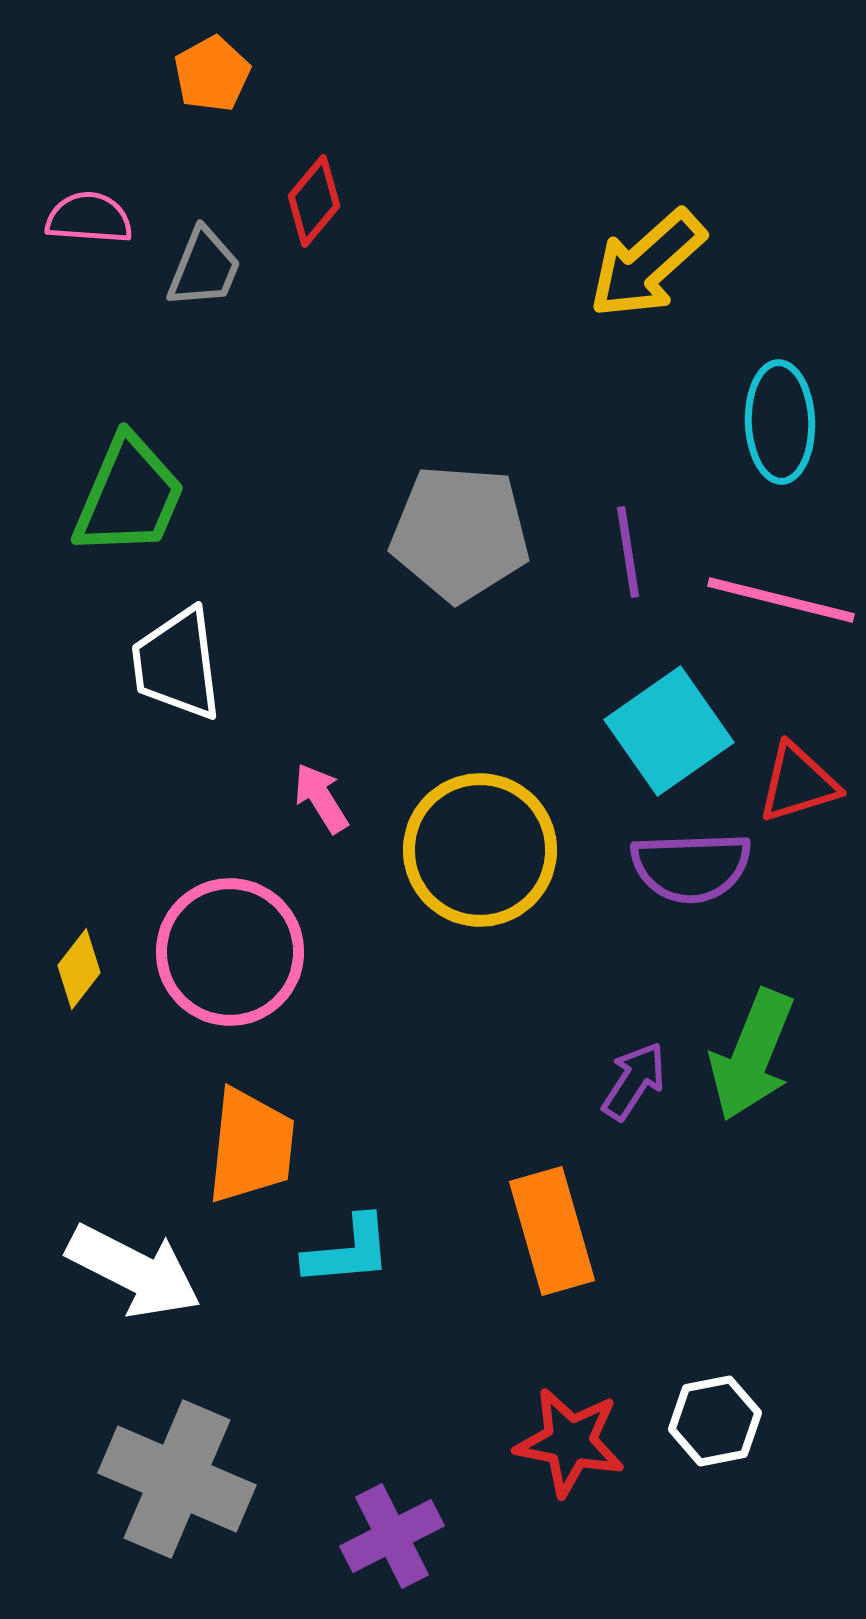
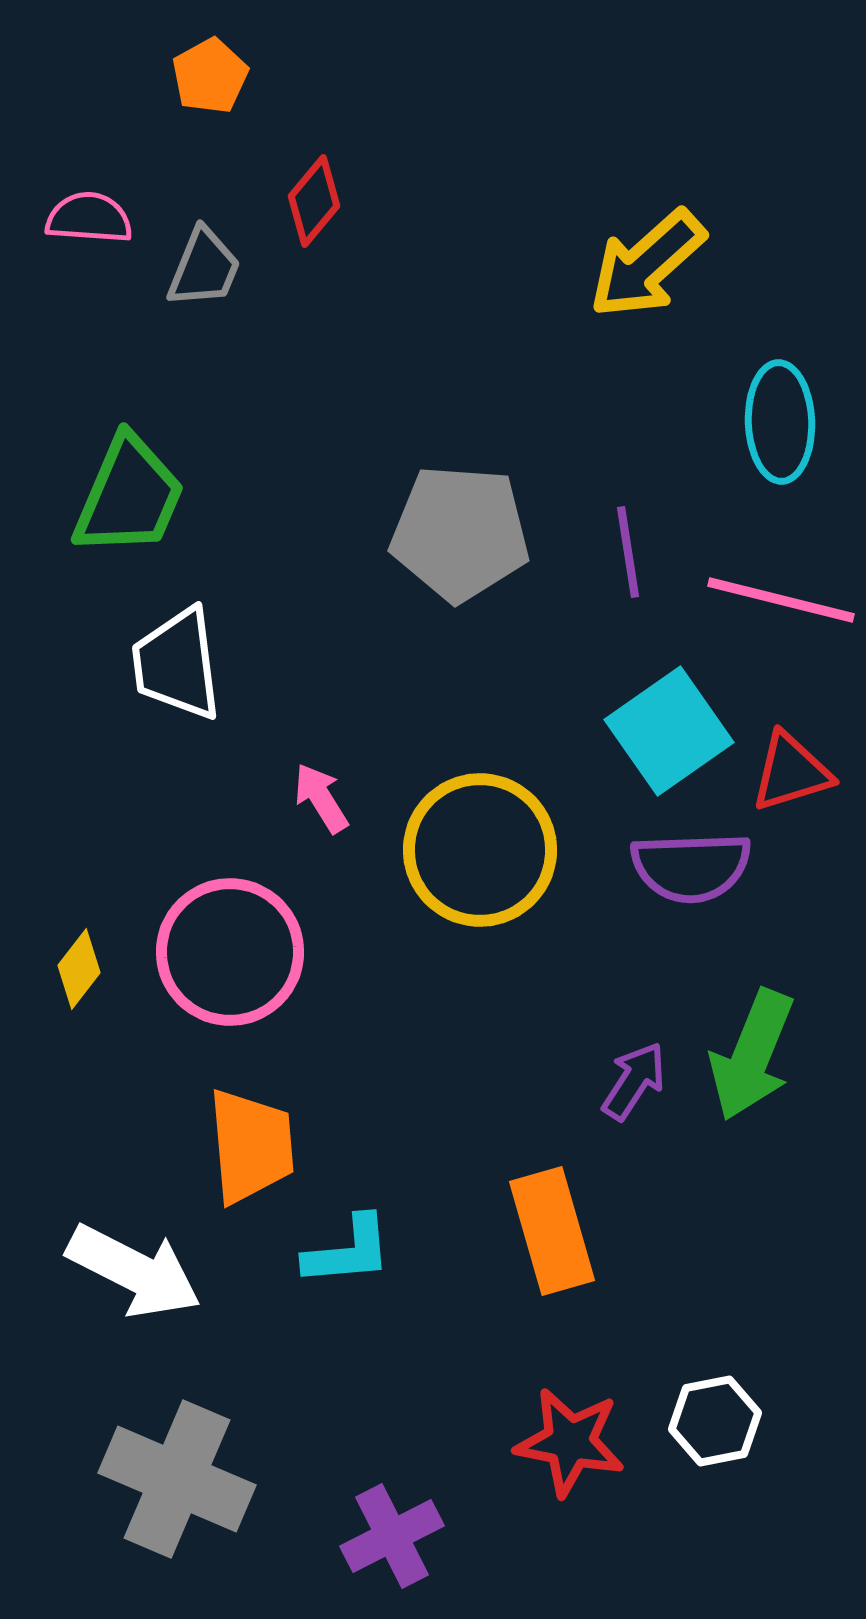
orange pentagon: moved 2 px left, 2 px down
red triangle: moved 7 px left, 11 px up
orange trapezoid: rotated 11 degrees counterclockwise
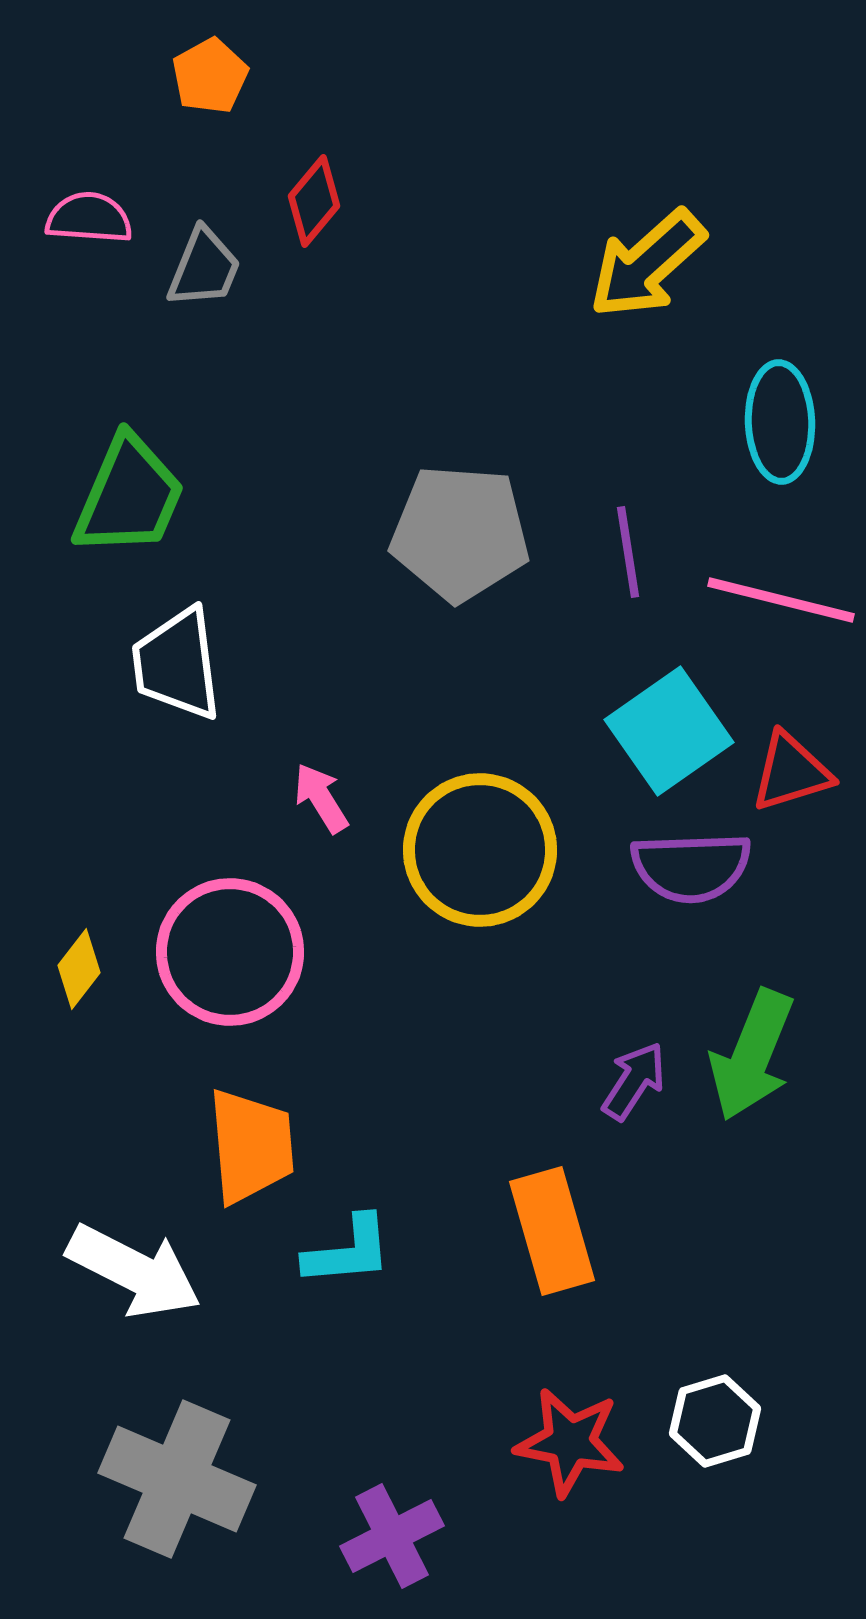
white hexagon: rotated 6 degrees counterclockwise
